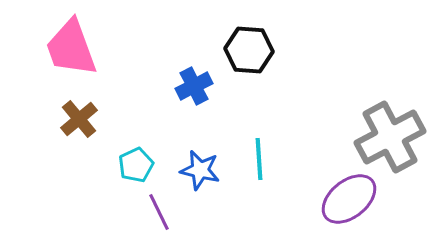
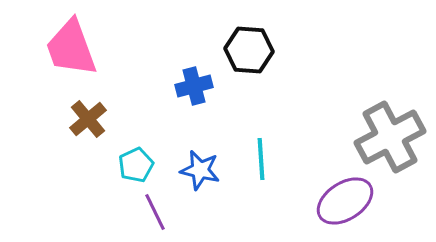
blue cross: rotated 12 degrees clockwise
brown cross: moved 9 px right
cyan line: moved 2 px right
purple ellipse: moved 4 px left, 2 px down; rotated 6 degrees clockwise
purple line: moved 4 px left
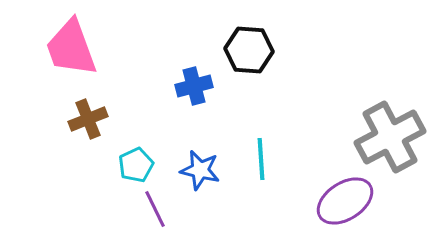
brown cross: rotated 18 degrees clockwise
purple line: moved 3 px up
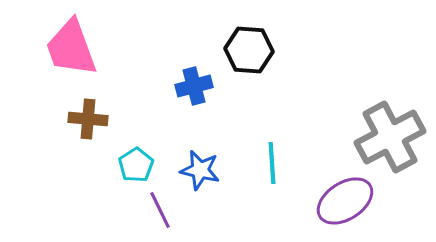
brown cross: rotated 27 degrees clockwise
cyan line: moved 11 px right, 4 px down
cyan pentagon: rotated 8 degrees counterclockwise
purple line: moved 5 px right, 1 px down
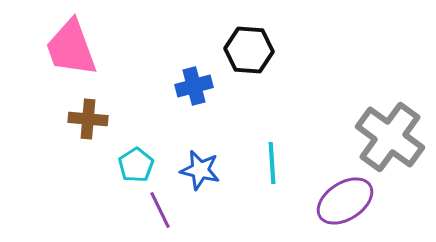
gray cross: rotated 26 degrees counterclockwise
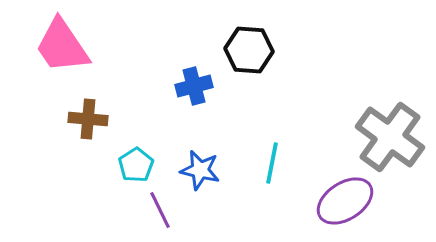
pink trapezoid: moved 9 px left, 2 px up; rotated 14 degrees counterclockwise
cyan line: rotated 15 degrees clockwise
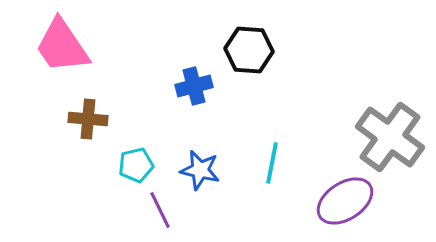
cyan pentagon: rotated 20 degrees clockwise
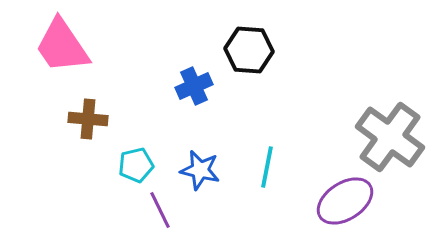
blue cross: rotated 9 degrees counterclockwise
cyan line: moved 5 px left, 4 px down
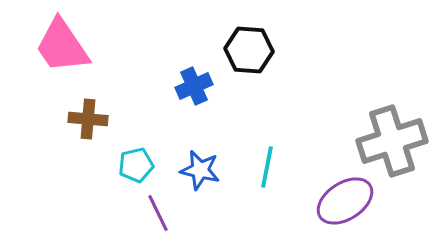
gray cross: moved 2 px right, 4 px down; rotated 36 degrees clockwise
purple line: moved 2 px left, 3 px down
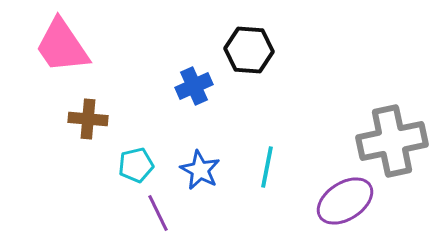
gray cross: rotated 6 degrees clockwise
blue star: rotated 15 degrees clockwise
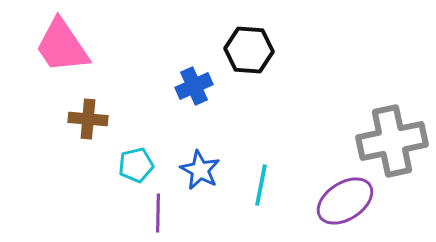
cyan line: moved 6 px left, 18 px down
purple line: rotated 27 degrees clockwise
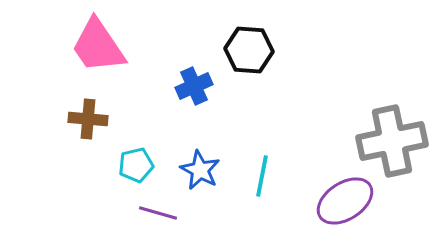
pink trapezoid: moved 36 px right
cyan line: moved 1 px right, 9 px up
purple line: rotated 75 degrees counterclockwise
